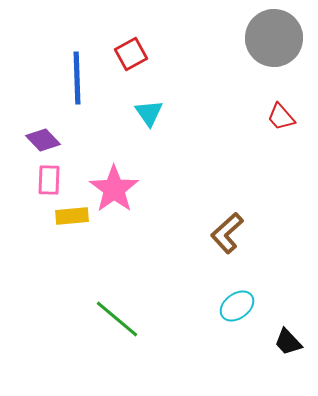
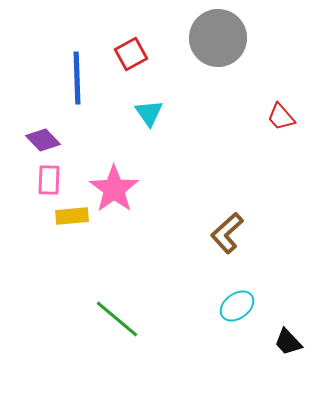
gray circle: moved 56 px left
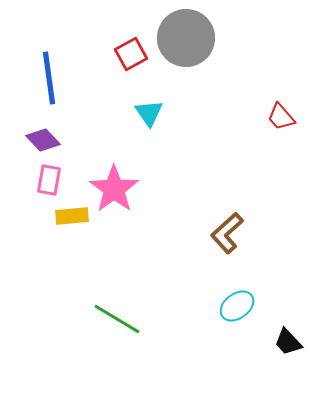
gray circle: moved 32 px left
blue line: moved 28 px left; rotated 6 degrees counterclockwise
pink rectangle: rotated 8 degrees clockwise
green line: rotated 9 degrees counterclockwise
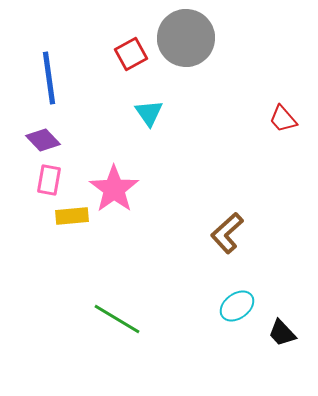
red trapezoid: moved 2 px right, 2 px down
black trapezoid: moved 6 px left, 9 px up
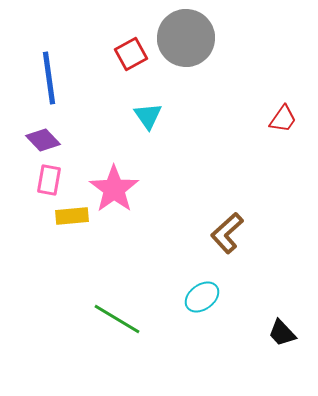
cyan triangle: moved 1 px left, 3 px down
red trapezoid: rotated 104 degrees counterclockwise
cyan ellipse: moved 35 px left, 9 px up
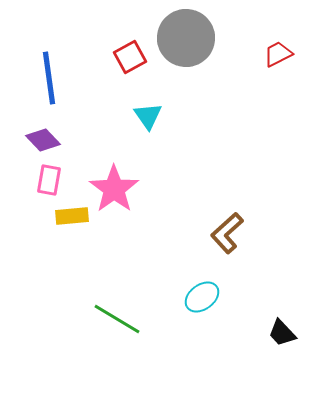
red square: moved 1 px left, 3 px down
red trapezoid: moved 5 px left, 65 px up; rotated 152 degrees counterclockwise
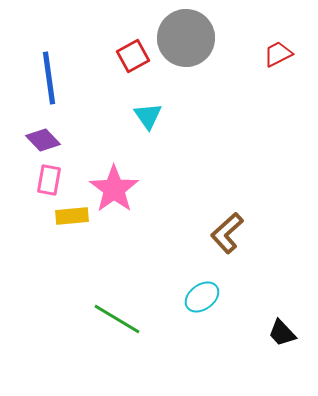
red square: moved 3 px right, 1 px up
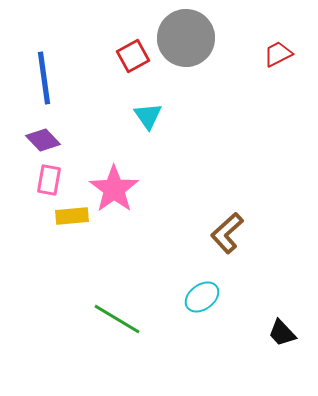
blue line: moved 5 px left
